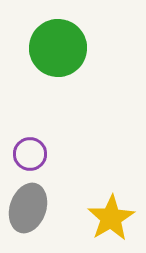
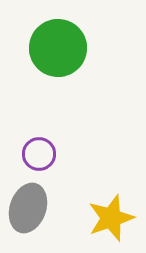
purple circle: moved 9 px right
yellow star: rotated 12 degrees clockwise
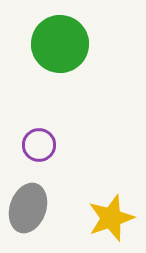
green circle: moved 2 px right, 4 px up
purple circle: moved 9 px up
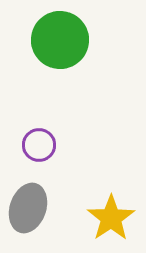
green circle: moved 4 px up
yellow star: rotated 15 degrees counterclockwise
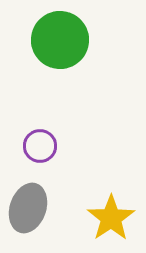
purple circle: moved 1 px right, 1 px down
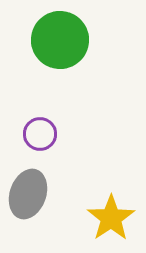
purple circle: moved 12 px up
gray ellipse: moved 14 px up
